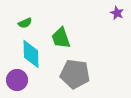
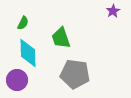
purple star: moved 4 px left, 2 px up; rotated 16 degrees clockwise
green semicircle: moved 2 px left; rotated 40 degrees counterclockwise
cyan diamond: moved 3 px left, 1 px up
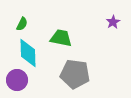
purple star: moved 11 px down
green semicircle: moved 1 px left, 1 px down
green trapezoid: rotated 120 degrees clockwise
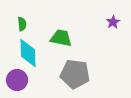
green semicircle: rotated 32 degrees counterclockwise
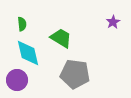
green trapezoid: rotated 20 degrees clockwise
cyan diamond: rotated 12 degrees counterclockwise
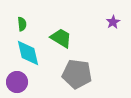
gray pentagon: moved 2 px right
purple circle: moved 2 px down
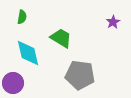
green semicircle: moved 7 px up; rotated 16 degrees clockwise
gray pentagon: moved 3 px right, 1 px down
purple circle: moved 4 px left, 1 px down
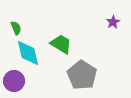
green semicircle: moved 6 px left, 11 px down; rotated 32 degrees counterclockwise
green trapezoid: moved 6 px down
gray pentagon: moved 2 px right; rotated 24 degrees clockwise
purple circle: moved 1 px right, 2 px up
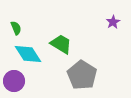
cyan diamond: moved 1 px down; rotated 20 degrees counterclockwise
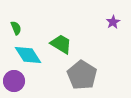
cyan diamond: moved 1 px down
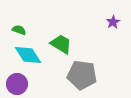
green semicircle: moved 3 px right, 2 px down; rotated 48 degrees counterclockwise
gray pentagon: rotated 24 degrees counterclockwise
purple circle: moved 3 px right, 3 px down
